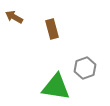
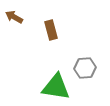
brown rectangle: moved 1 px left, 1 px down
gray hexagon: rotated 15 degrees clockwise
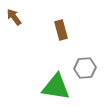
brown arrow: rotated 24 degrees clockwise
brown rectangle: moved 10 px right
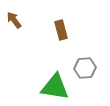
brown arrow: moved 3 px down
green triangle: moved 1 px left
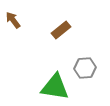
brown arrow: moved 1 px left
brown rectangle: rotated 66 degrees clockwise
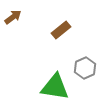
brown arrow: moved 3 px up; rotated 90 degrees clockwise
gray hexagon: rotated 20 degrees counterclockwise
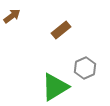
brown arrow: moved 1 px left, 1 px up
green triangle: rotated 40 degrees counterclockwise
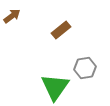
gray hexagon: rotated 15 degrees clockwise
green triangle: rotated 24 degrees counterclockwise
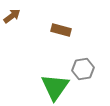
brown rectangle: rotated 54 degrees clockwise
gray hexagon: moved 2 px left, 1 px down
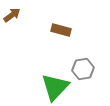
brown arrow: moved 1 px up
green triangle: rotated 8 degrees clockwise
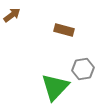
brown rectangle: moved 3 px right
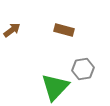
brown arrow: moved 15 px down
